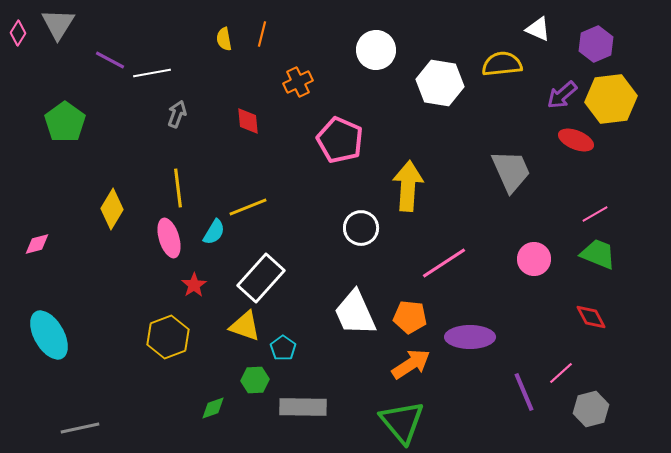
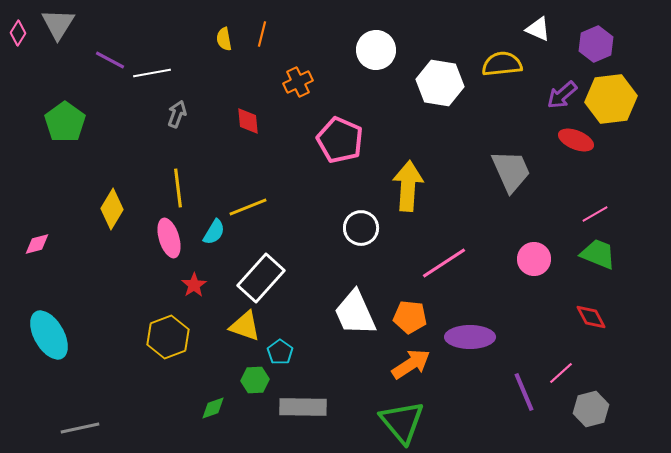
cyan pentagon at (283, 348): moved 3 px left, 4 px down
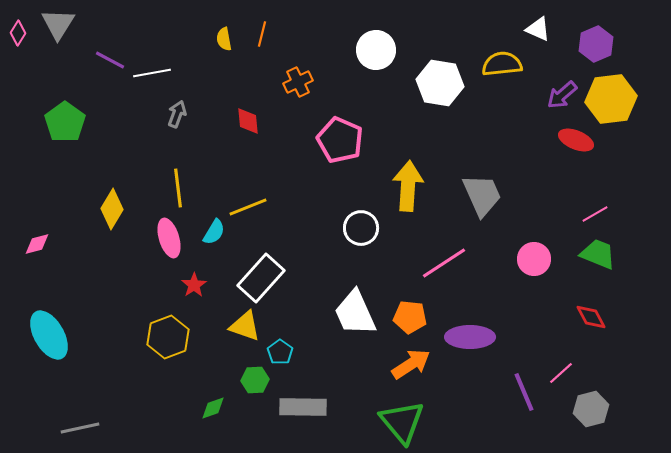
gray trapezoid at (511, 171): moved 29 px left, 24 px down
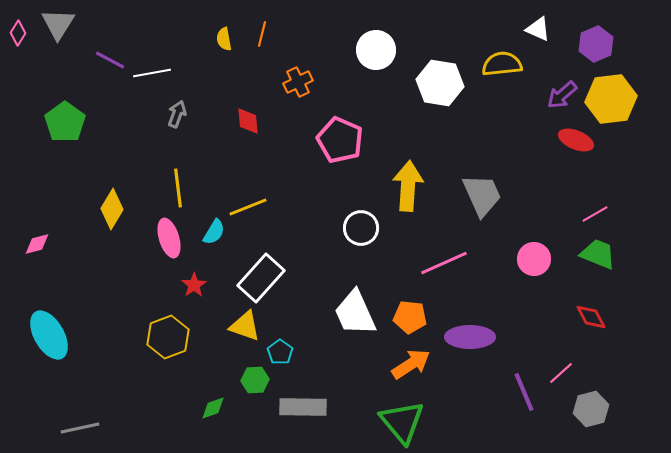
pink line at (444, 263): rotated 9 degrees clockwise
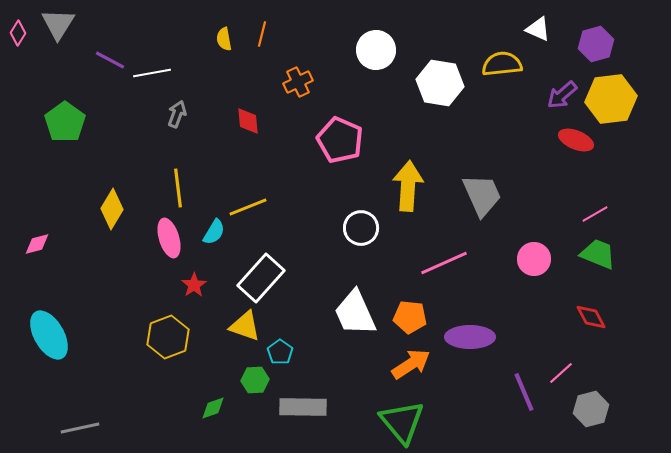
purple hexagon at (596, 44): rotated 8 degrees clockwise
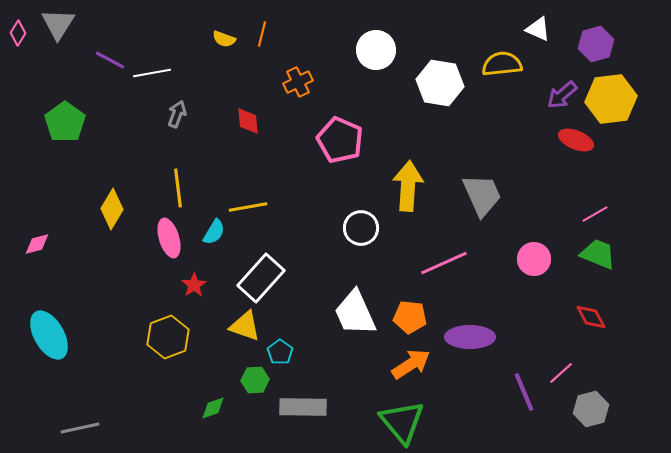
yellow semicircle at (224, 39): rotated 60 degrees counterclockwise
yellow line at (248, 207): rotated 12 degrees clockwise
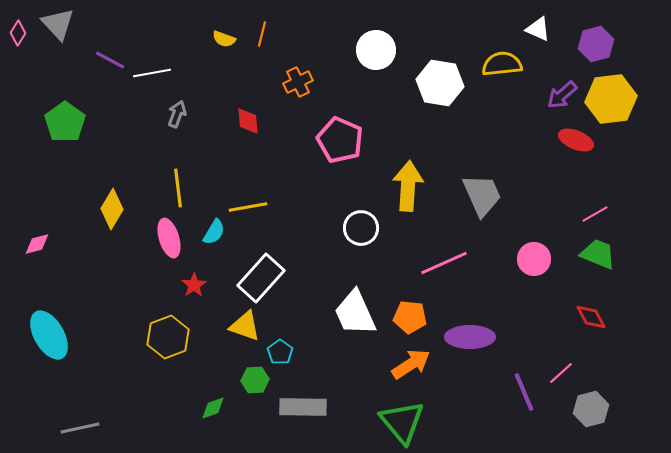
gray triangle at (58, 24): rotated 15 degrees counterclockwise
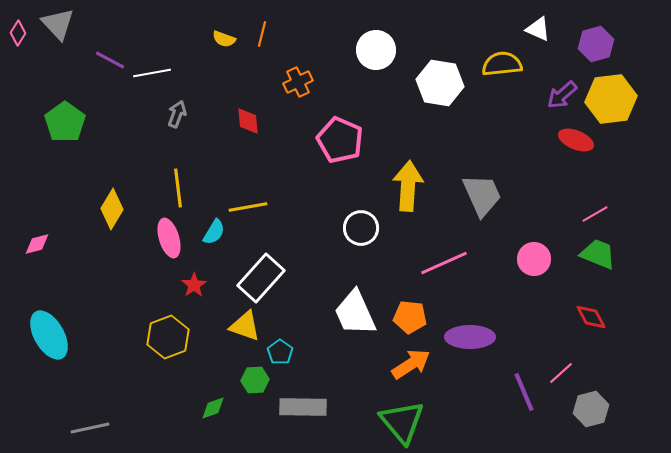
gray line at (80, 428): moved 10 px right
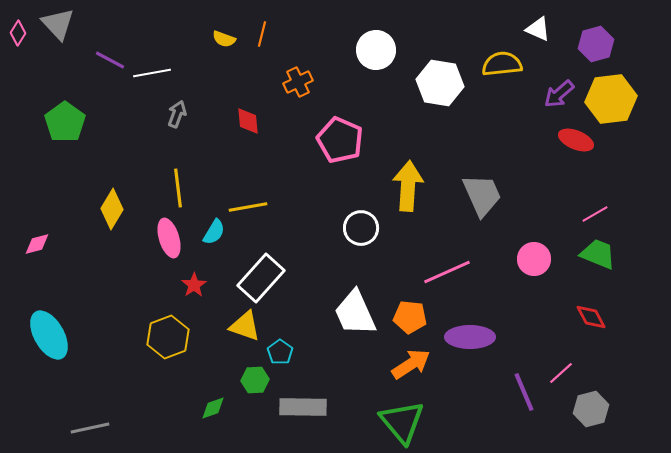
purple arrow at (562, 95): moved 3 px left, 1 px up
pink line at (444, 263): moved 3 px right, 9 px down
